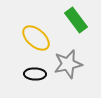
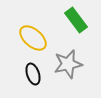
yellow ellipse: moved 3 px left
black ellipse: moved 2 px left; rotated 70 degrees clockwise
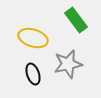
yellow ellipse: rotated 24 degrees counterclockwise
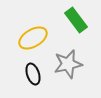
yellow ellipse: rotated 48 degrees counterclockwise
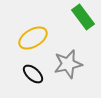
green rectangle: moved 7 px right, 3 px up
black ellipse: rotated 30 degrees counterclockwise
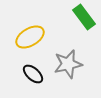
green rectangle: moved 1 px right
yellow ellipse: moved 3 px left, 1 px up
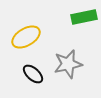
green rectangle: rotated 65 degrees counterclockwise
yellow ellipse: moved 4 px left
